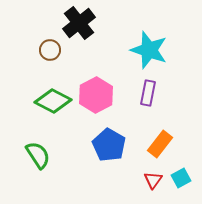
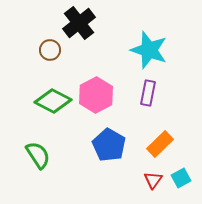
orange rectangle: rotated 8 degrees clockwise
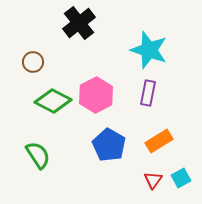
brown circle: moved 17 px left, 12 px down
orange rectangle: moved 1 px left, 3 px up; rotated 12 degrees clockwise
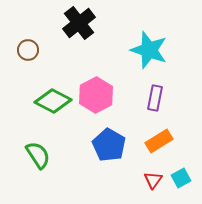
brown circle: moved 5 px left, 12 px up
purple rectangle: moved 7 px right, 5 px down
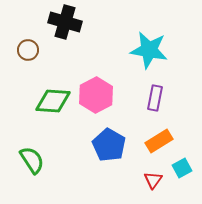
black cross: moved 14 px left, 1 px up; rotated 36 degrees counterclockwise
cyan star: rotated 9 degrees counterclockwise
green diamond: rotated 24 degrees counterclockwise
green semicircle: moved 6 px left, 5 px down
cyan square: moved 1 px right, 10 px up
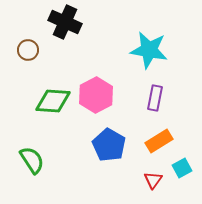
black cross: rotated 8 degrees clockwise
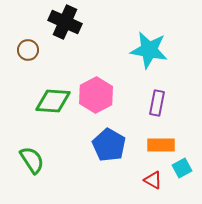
purple rectangle: moved 2 px right, 5 px down
orange rectangle: moved 2 px right, 4 px down; rotated 32 degrees clockwise
red triangle: rotated 36 degrees counterclockwise
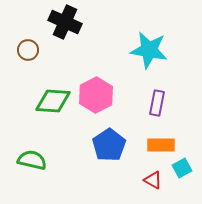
blue pentagon: rotated 8 degrees clockwise
green semicircle: rotated 44 degrees counterclockwise
